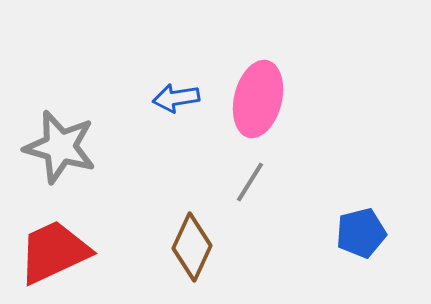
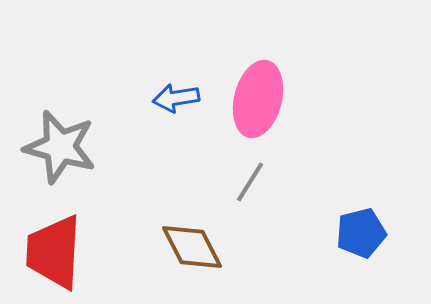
brown diamond: rotated 52 degrees counterclockwise
red trapezoid: rotated 62 degrees counterclockwise
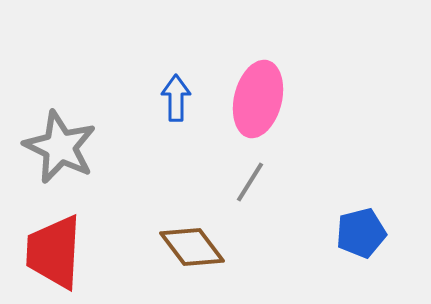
blue arrow: rotated 99 degrees clockwise
gray star: rotated 10 degrees clockwise
brown diamond: rotated 10 degrees counterclockwise
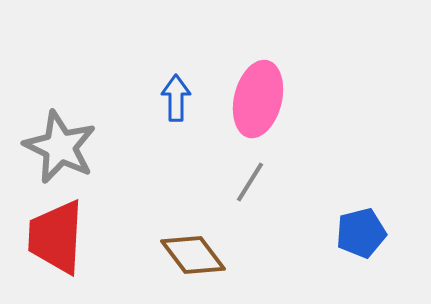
brown diamond: moved 1 px right, 8 px down
red trapezoid: moved 2 px right, 15 px up
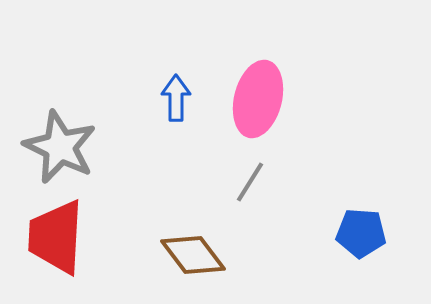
blue pentagon: rotated 18 degrees clockwise
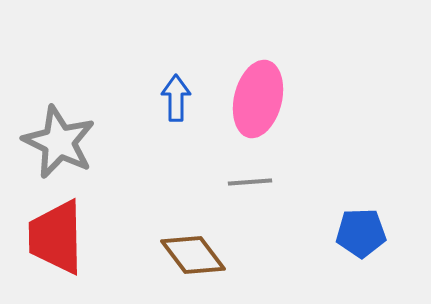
gray star: moved 1 px left, 5 px up
gray line: rotated 54 degrees clockwise
blue pentagon: rotated 6 degrees counterclockwise
red trapezoid: rotated 4 degrees counterclockwise
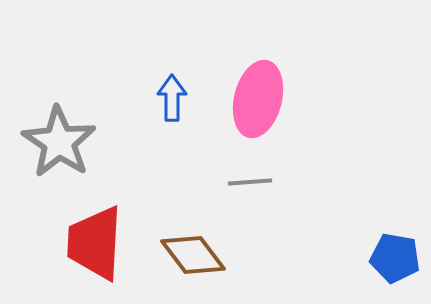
blue arrow: moved 4 px left
gray star: rotated 8 degrees clockwise
blue pentagon: moved 34 px right, 25 px down; rotated 12 degrees clockwise
red trapezoid: moved 39 px right, 6 px down; rotated 4 degrees clockwise
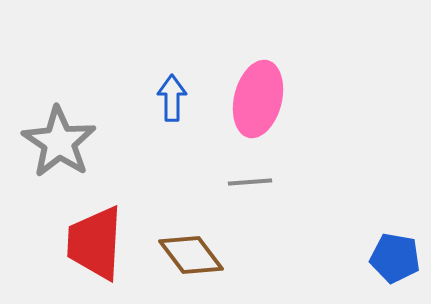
brown diamond: moved 2 px left
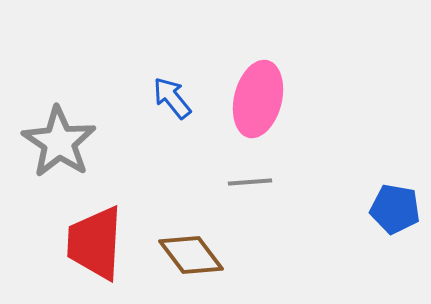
blue arrow: rotated 39 degrees counterclockwise
blue pentagon: moved 49 px up
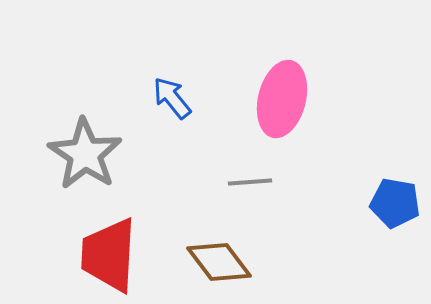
pink ellipse: moved 24 px right
gray star: moved 26 px right, 12 px down
blue pentagon: moved 6 px up
red trapezoid: moved 14 px right, 12 px down
brown diamond: moved 28 px right, 7 px down
